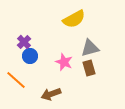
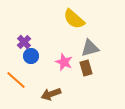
yellow semicircle: rotated 70 degrees clockwise
blue circle: moved 1 px right
brown rectangle: moved 3 px left
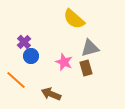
brown arrow: rotated 42 degrees clockwise
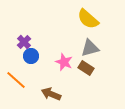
yellow semicircle: moved 14 px right
brown rectangle: rotated 42 degrees counterclockwise
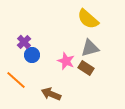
blue circle: moved 1 px right, 1 px up
pink star: moved 2 px right, 1 px up
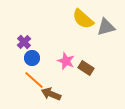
yellow semicircle: moved 5 px left
gray triangle: moved 16 px right, 21 px up
blue circle: moved 3 px down
orange line: moved 18 px right
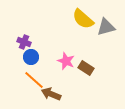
purple cross: rotated 24 degrees counterclockwise
blue circle: moved 1 px left, 1 px up
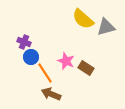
orange line: moved 11 px right, 7 px up; rotated 15 degrees clockwise
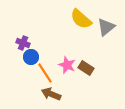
yellow semicircle: moved 2 px left
gray triangle: rotated 24 degrees counterclockwise
purple cross: moved 1 px left, 1 px down
pink star: moved 1 px right, 4 px down
